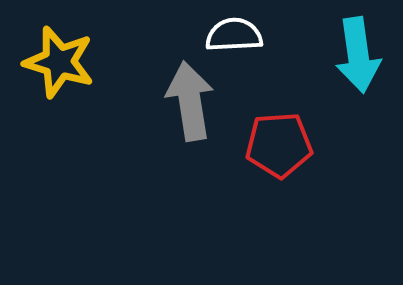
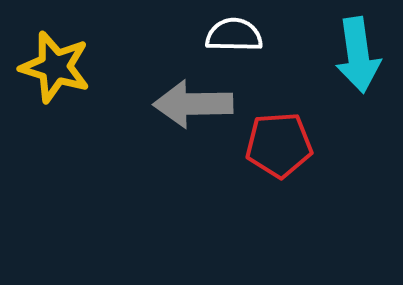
white semicircle: rotated 4 degrees clockwise
yellow star: moved 4 px left, 5 px down
gray arrow: moved 3 px right, 3 px down; rotated 82 degrees counterclockwise
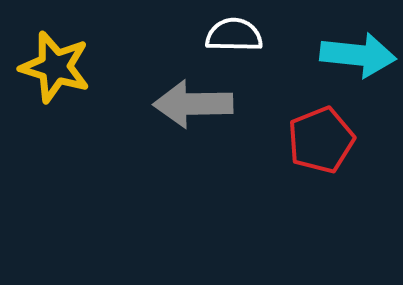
cyan arrow: rotated 76 degrees counterclockwise
red pentagon: moved 42 px right, 5 px up; rotated 18 degrees counterclockwise
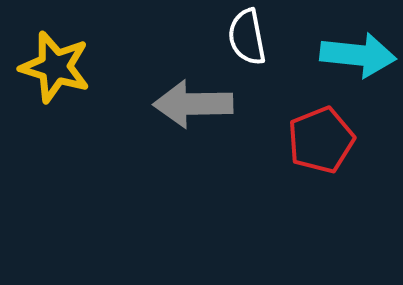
white semicircle: moved 13 px right, 2 px down; rotated 102 degrees counterclockwise
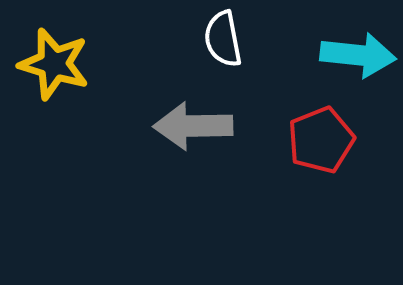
white semicircle: moved 24 px left, 2 px down
yellow star: moved 1 px left, 3 px up
gray arrow: moved 22 px down
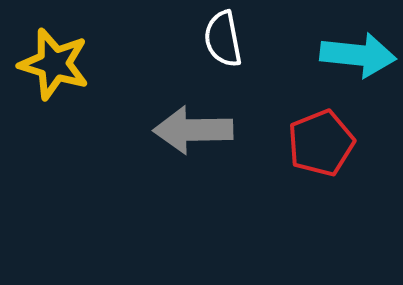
gray arrow: moved 4 px down
red pentagon: moved 3 px down
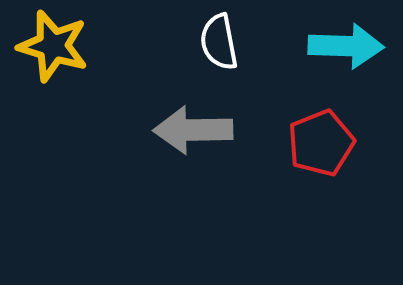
white semicircle: moved 4 px left, 3 px down
cyan arrow: moved 12 px left, 9 px up; rotated 4 degrees counterclockwise
yellow star: moved 1 px left, 18 px up
